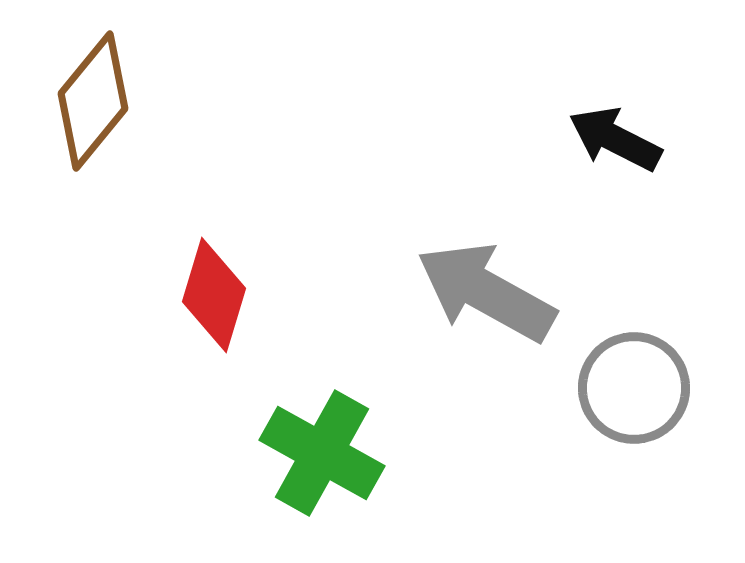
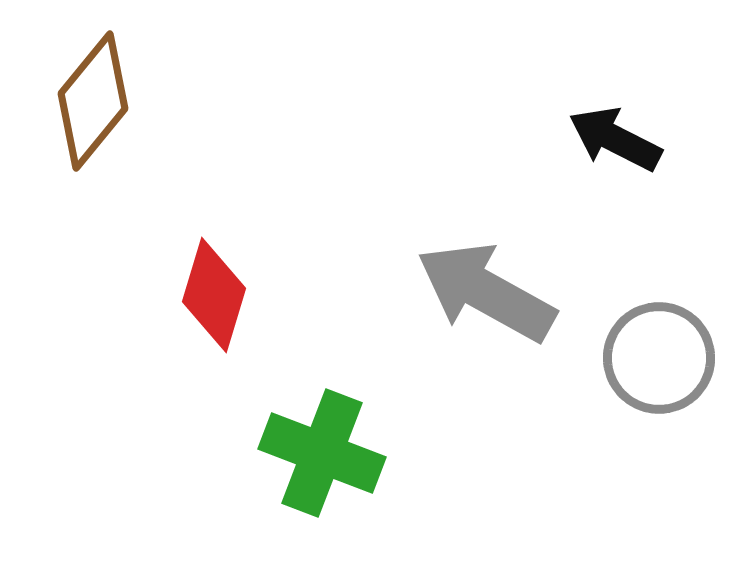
gray circle: moved 25 px right, 30 px up
green cross: rotated 8 degrees counterclockwise
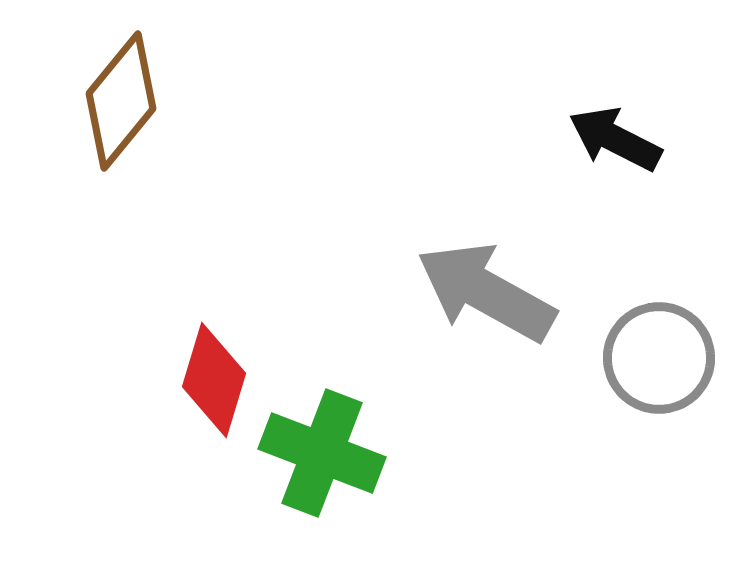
brown diamond: moved 28 px right
red diamond: moved 85 px down
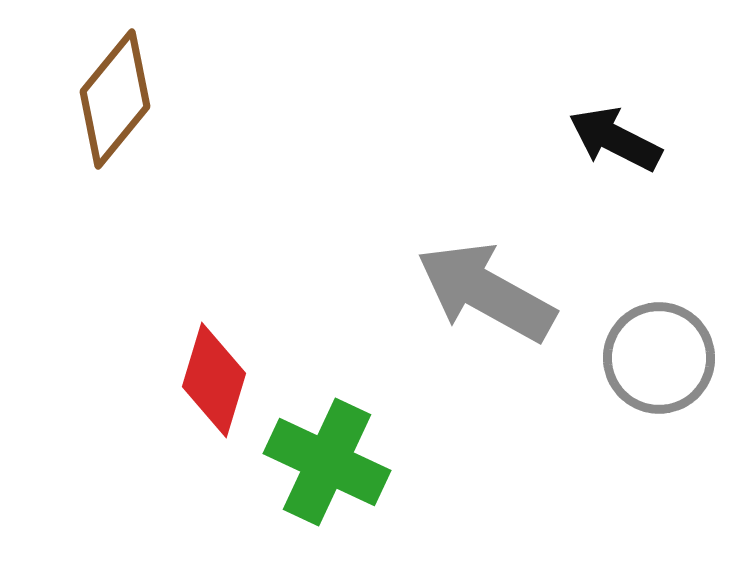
brown diamond: moved 6 px left, 2 px up
green cross: moved 5 px right, 9 px down; rotated 4 degrees clockwise
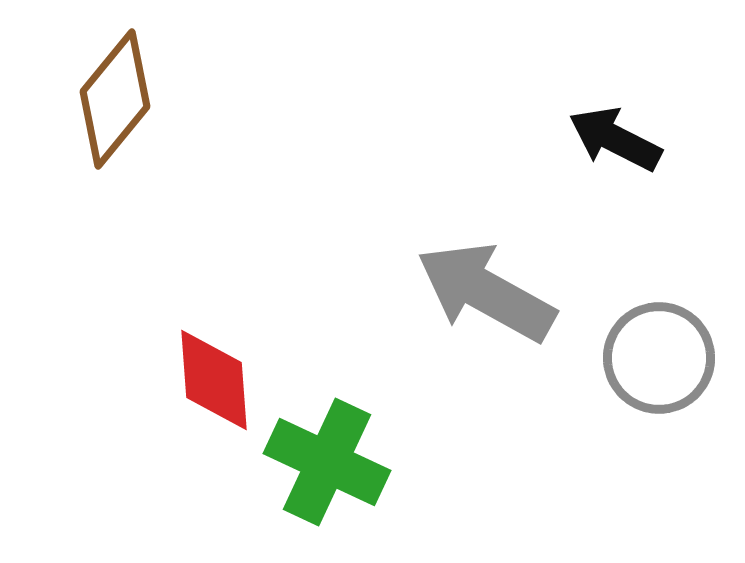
red diamond: rotated 21 degrees counterclockwise
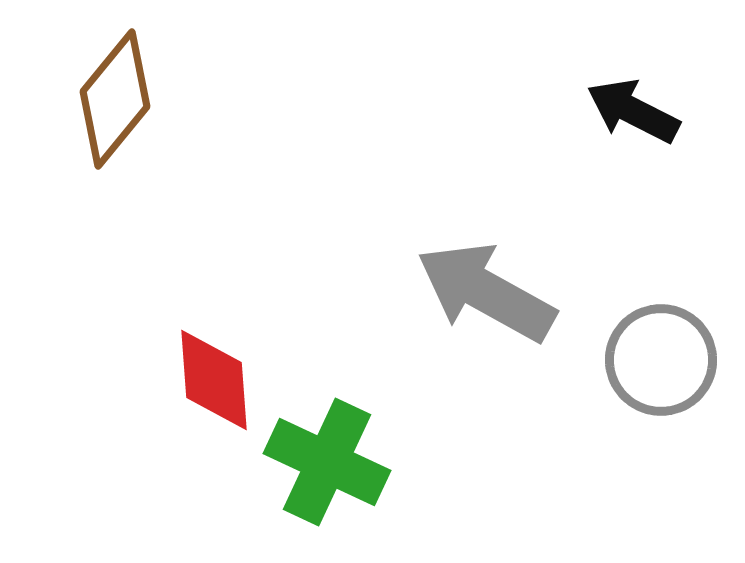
black arrow: moved 18 px right, 28 px up
gray circle: moved 2 px right, 2 px down
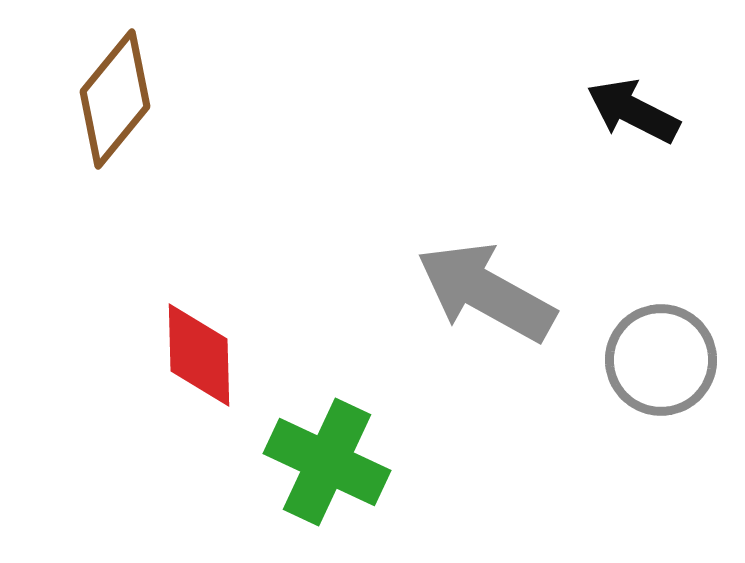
red diamond: moved 15 px left, 25 px up; rotated 3 degrees clockwise
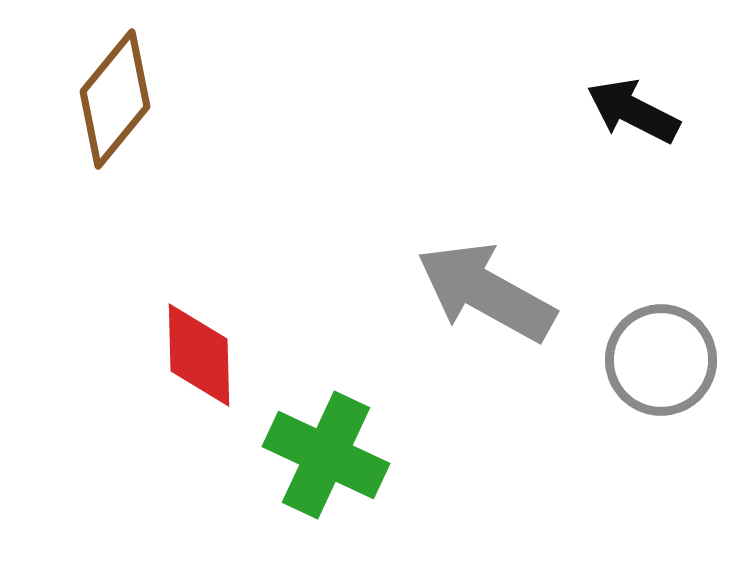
green cross: moved 1 px left, 7 px up
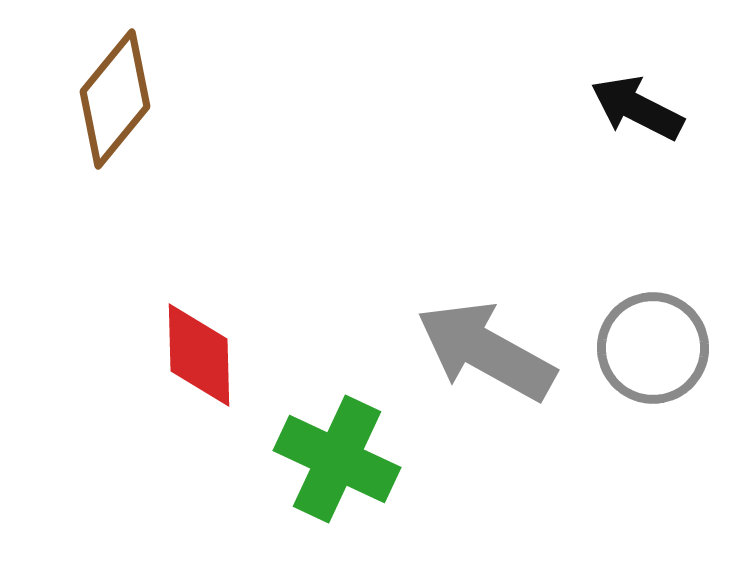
black arrow: moved 4 px right, 3 px up
gray arrow: moved 59 px down
gray circle: moved 8 px left, 12 px up
green cross: moved 11 px right, 4 px down
